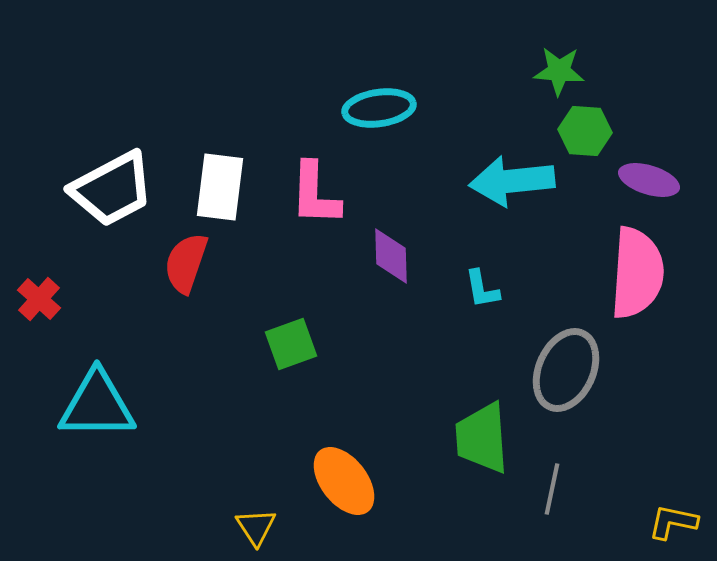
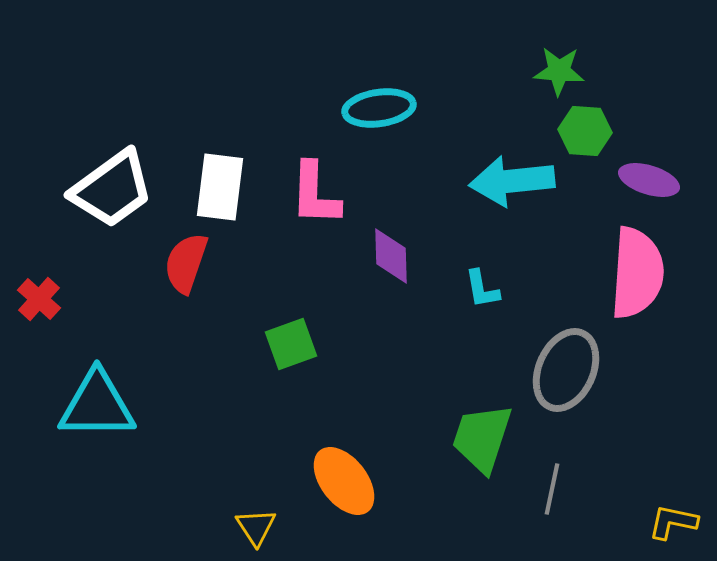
white trapezoid: rotated 8 degrees counterclockwise
green trapezoid: rotated 22 degrees clockwise
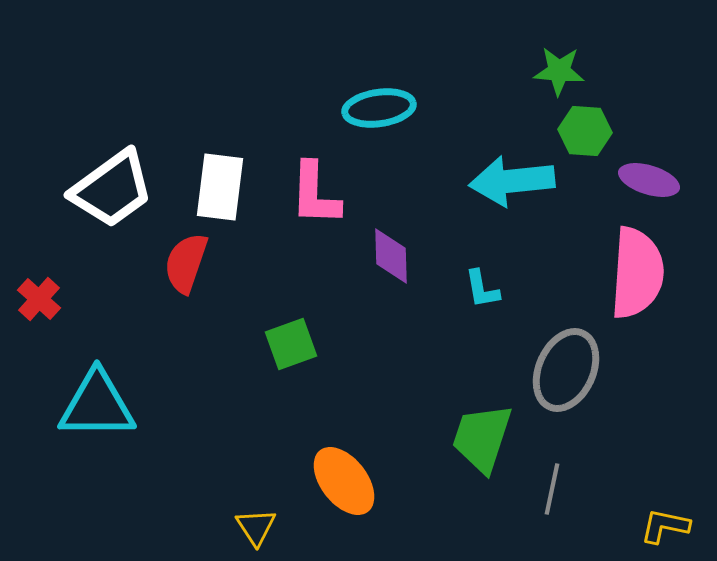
yellow L-shape: moved 8 px left, 4 px down
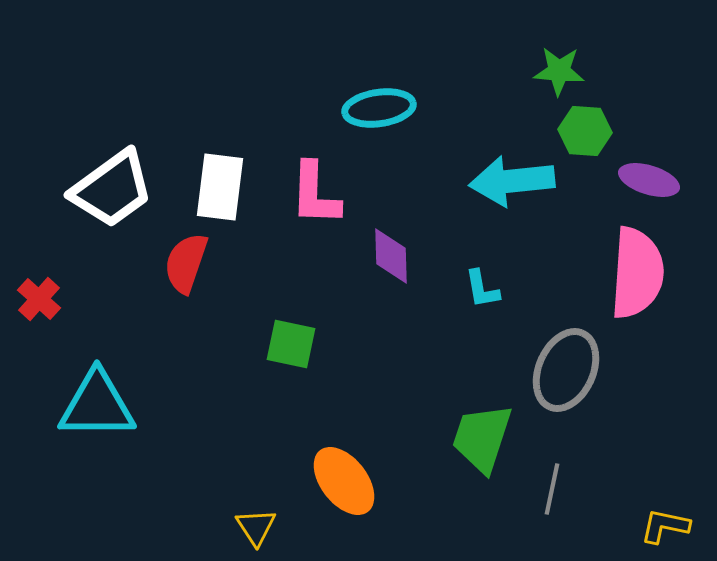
green square: rotated 32 degrees clockwise
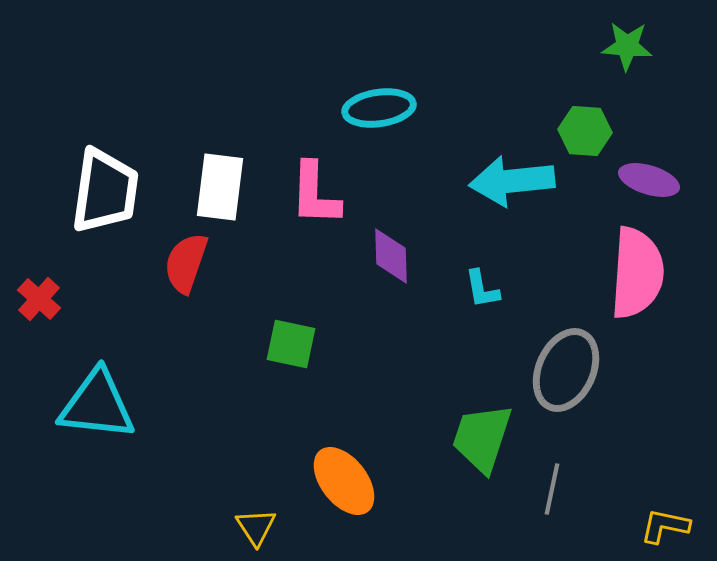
green star: moved 68 px right, 25 px up
white trapezoid: moved 7 px left, 2 px down; rotated 46 degrees counterclockwise
cyan triangle: rotated 6 degrees clockwise
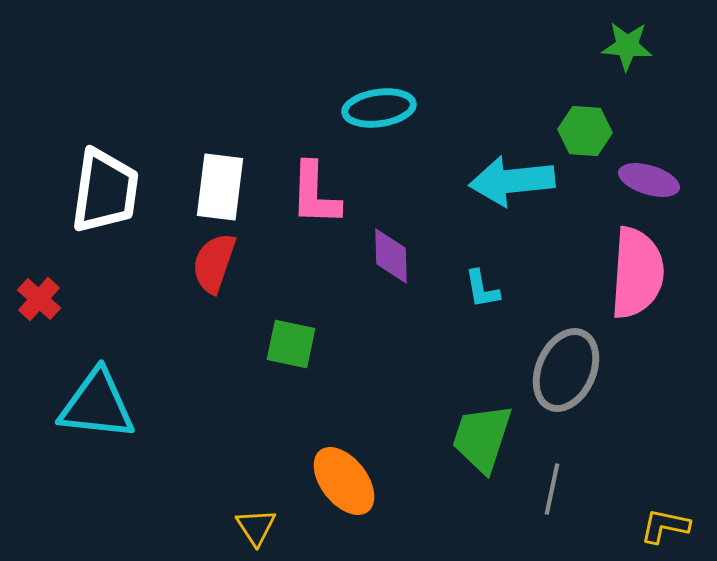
red semicircle: moved 28 px right
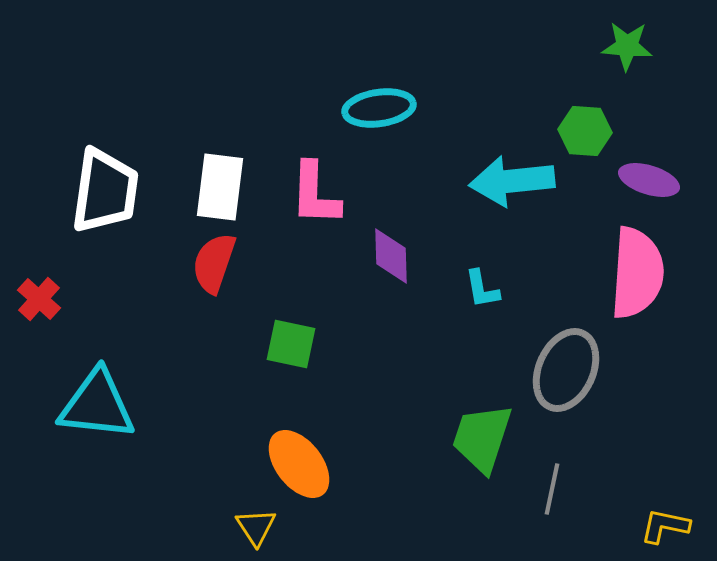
orange ellipse: moved 45 px left, 17 px up
